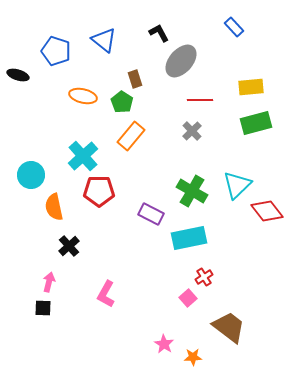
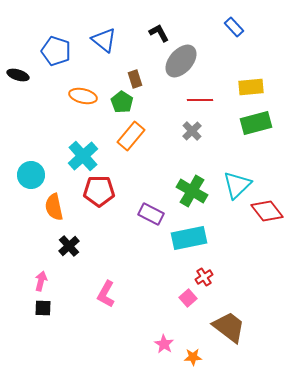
pink arrow: moved 8 px left, 1 px up
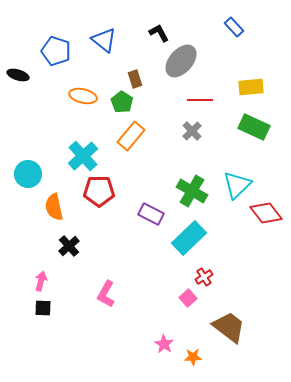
green rectangle: moved 2 px left, 4 px down; rotated 40 degrees clockwise
cyan circle: moved 3 px left, 1 px up
red diamond: moved 1 px left, 2 px down
cyan rectangle: rotated 32 degrees counterclockwise
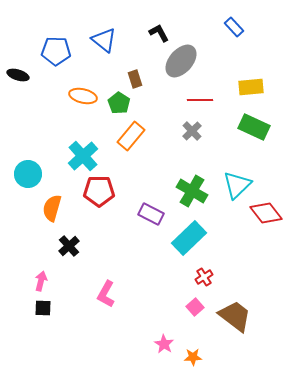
blue pentagon: rotated 16 degrees counterclockwise
green pentagon: moved 3 px left, 1 px down
orange semicircle: moved 2 px left, 1 px down; rotated 28 degrees clockwise
pink square: moved 7 px right, 9 px down
brown trapezoid: moved 6 px right, 11 px up
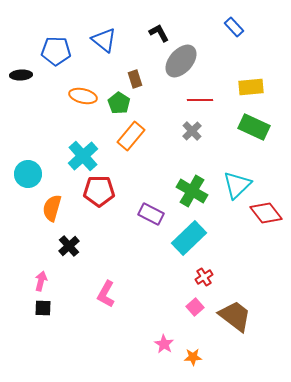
black ellipse: moved 3 px right; rotated 20 degrees counterclockwise
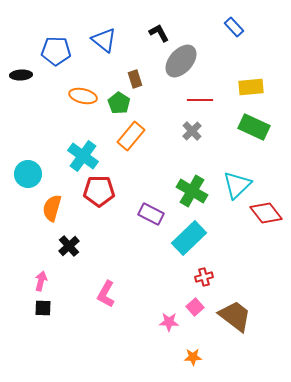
cyan cross: rotated 12 degrees counterclockwise
red cross: rotated 18 degrees clockwise
pink star: moved 5 px right, 22 px up; rotated 30 degrees counterclockwise
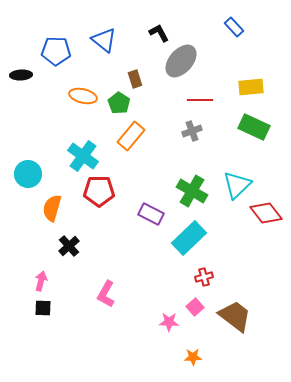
gray cross: rotated 24 degrees clockwise
